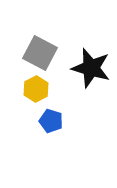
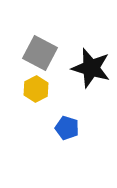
blue pentagon: moved 16 px right, 7 px down
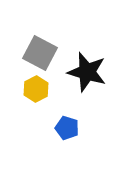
black star: moved 4 px left, 4 px down
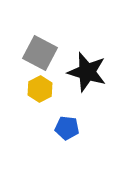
yellow hexagon: moved 4 px right
blue pentagon: rotated 10 degrees counterclockwise
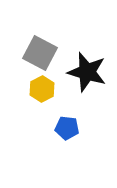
yellow hexagon: moved 2 px right
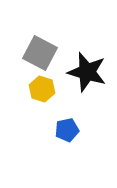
yellow hexagon: rotated 15 degrees counterclockwise
blue pentagon: moved 2 px down; rotated 20 degrees counterclockwise
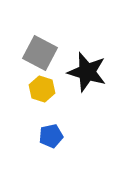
blue pentagon: moved 16 px left, 6 px down
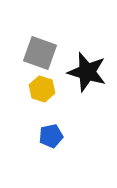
gray square: rotated 8 degrees counterclockwise
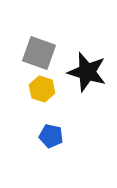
gray square: moved 1 px left
blue pentagon: rotated 25 degrees clockwise
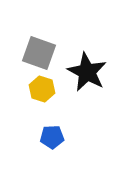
black star: rotated 12 degrees clockwise
blue pentagon: moved 1 px right, 1 px down; rotated 15 degrees counterclockwise
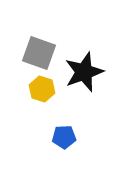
black star: moved 3 px left; rotated 24 degrees clockwise
blue pentagon: moved 12 px right
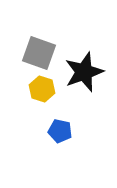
blue pentagon: moved 4 px left, 6 px up; rotated 15 degrees clockwise
